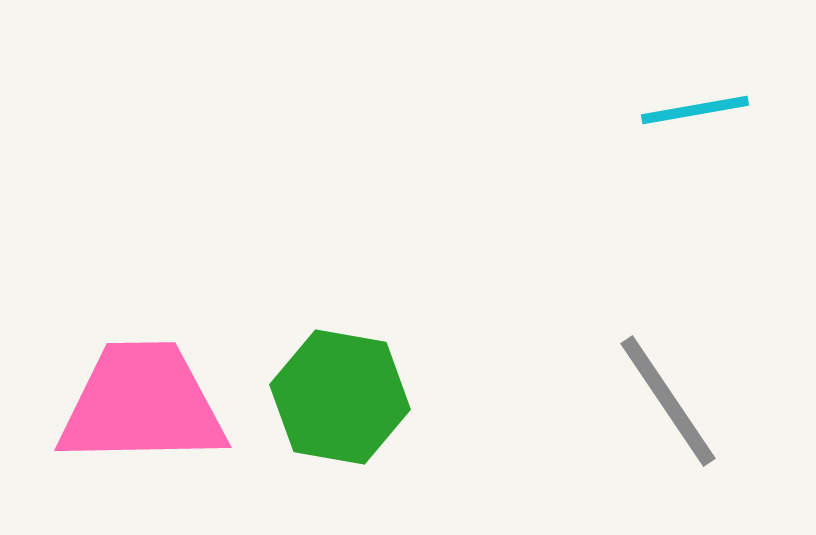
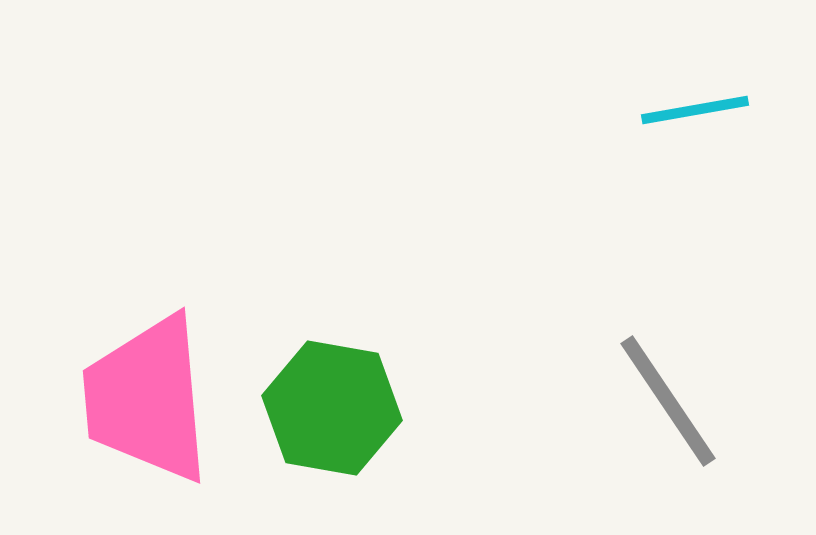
green hexagon: moved 8 px left, 11 px down
pink trapezoid: moved 5 px right, 5 px up; rotated 94 degrees counterclockwise
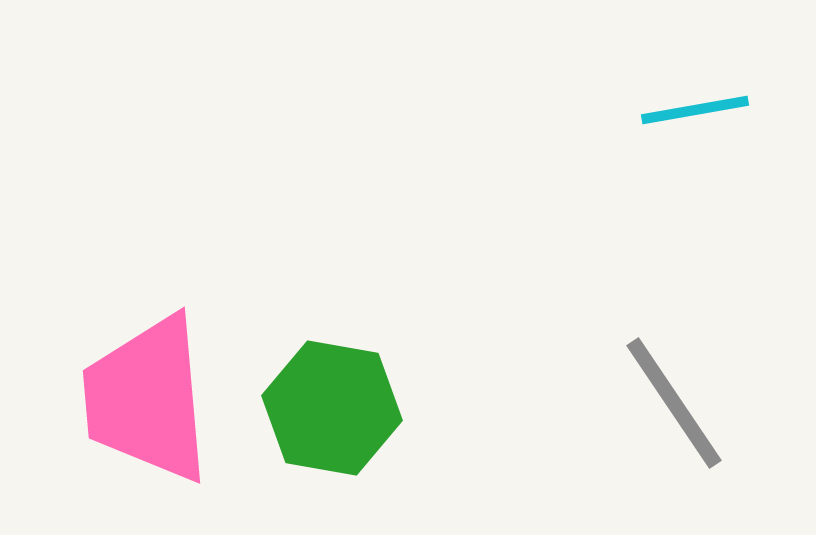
gray line: moved 6 px right, 2 px down
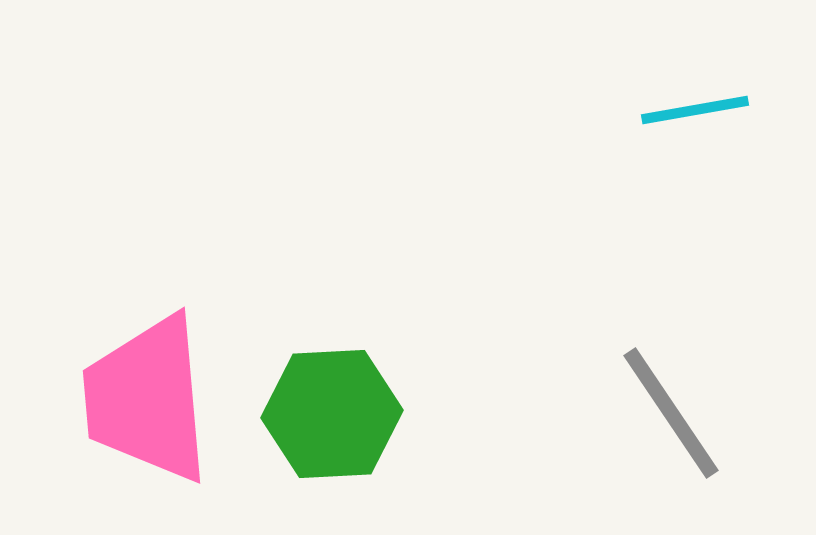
gray line: moved 3 px left, 10 px down
green hexagon: moved 6 px down; rotated 13 degrees counterclockwise
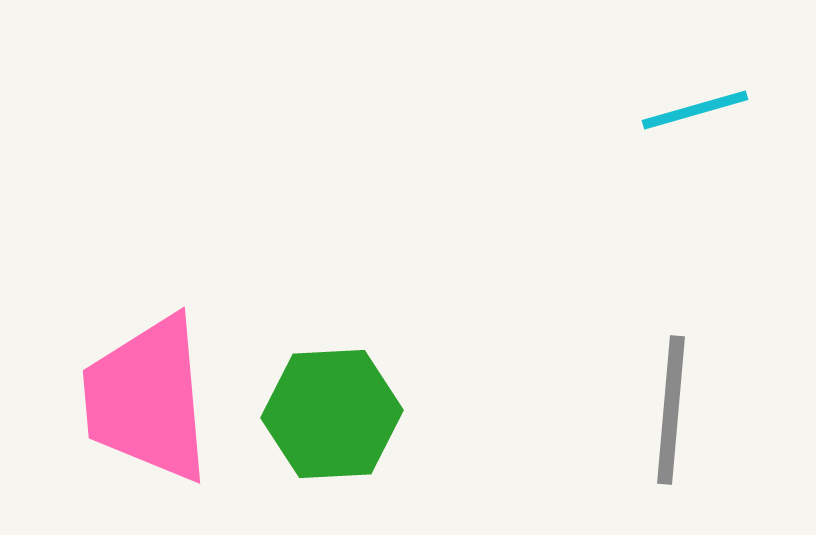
cyan line: rotated 6 degrees counterclockwise
gray line: moved 3 px up; rotated 39 degrees clockwise
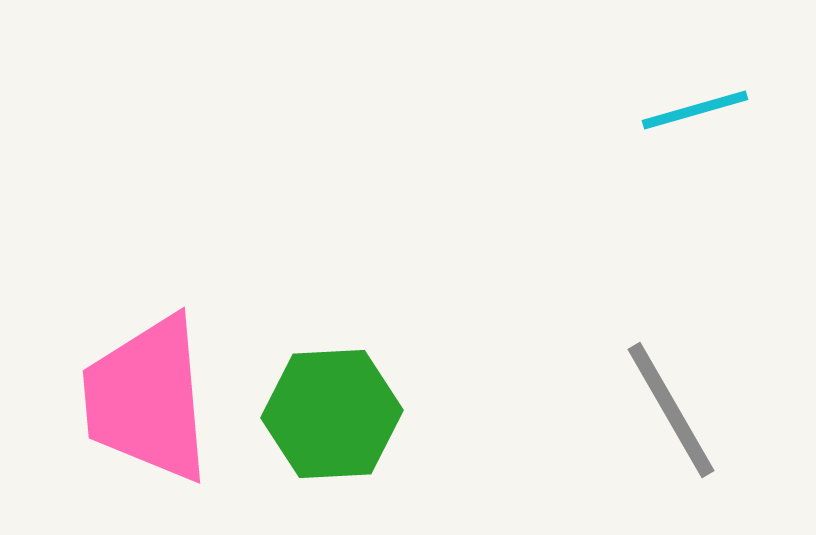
gray line: rotated 35 degrees counterclockwise
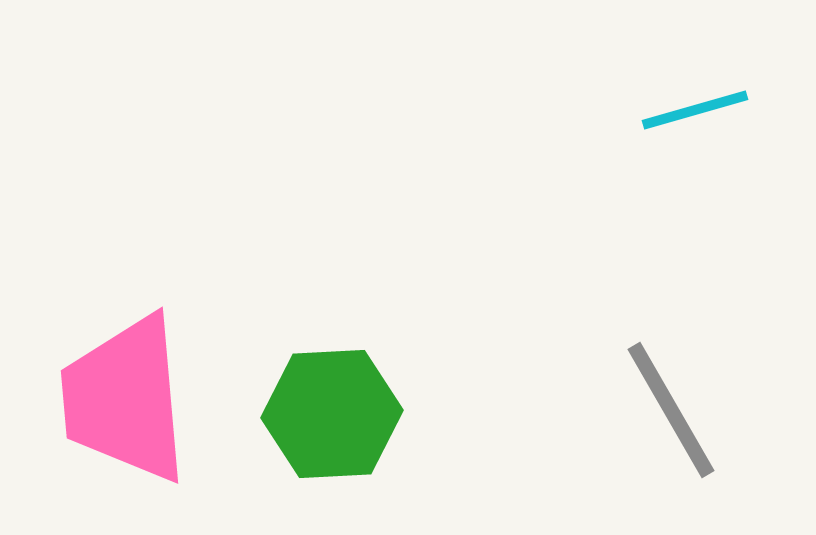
pink trapezoid: moved 22 px left
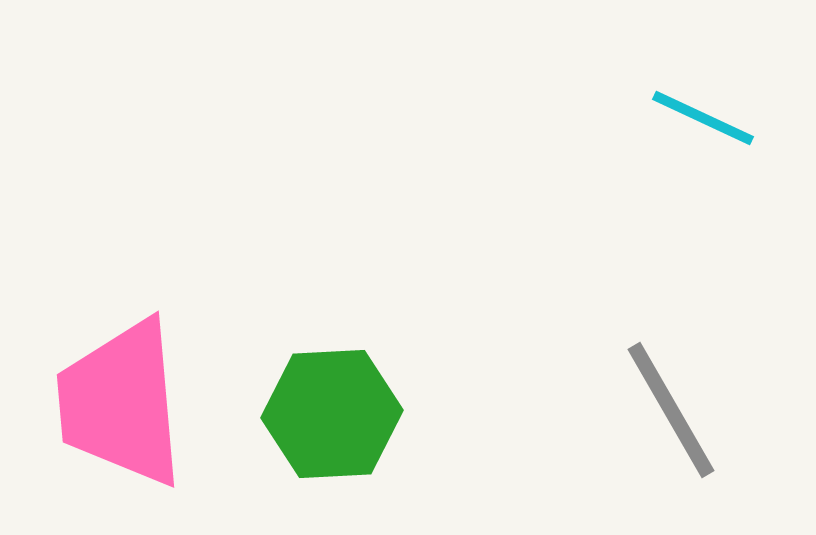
cyan line: moved 8 px right, 8 px down; rotated 41 degrees clockwise
pink trapezoid: moved 4 px left, 4 px down
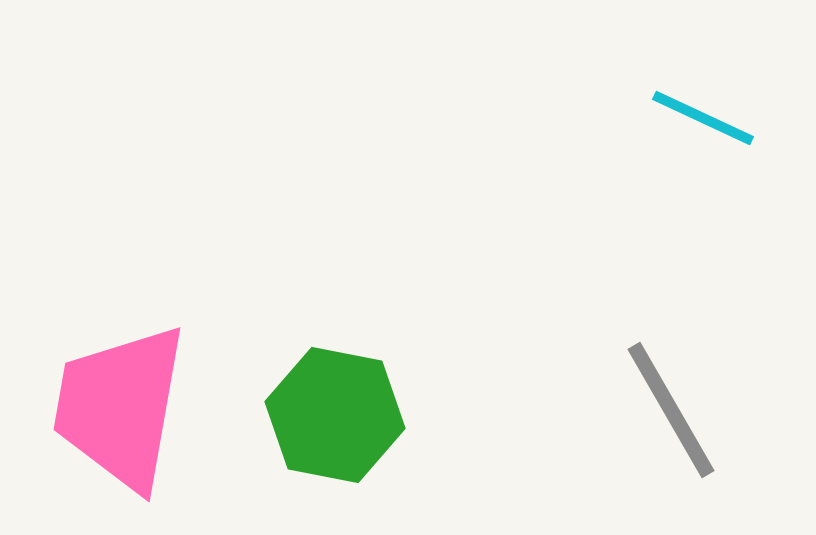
pink trapezoid: moved 1 px left, 4 px down; rotated 15 degrees clockwise
green hexagon: moved 3 px right, 1 px down; rotated 14 degrees clockwise
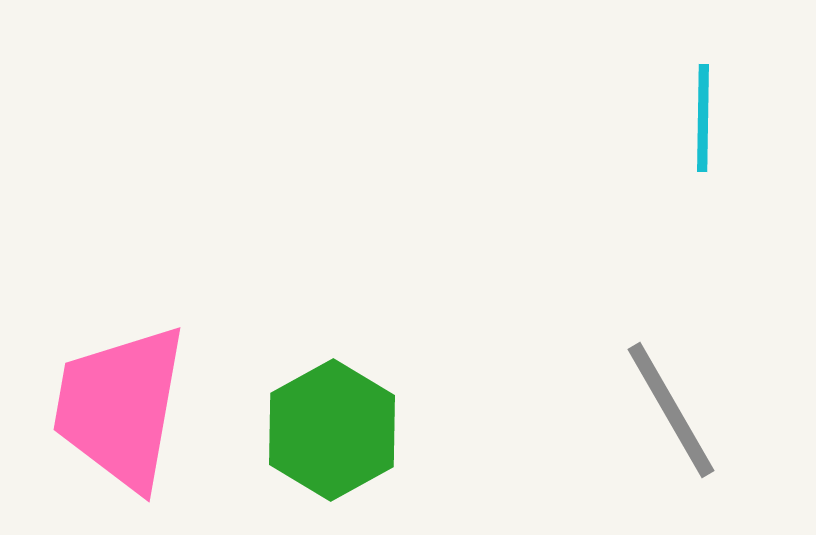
cyan line: rotated 66 degrees clockwise
green hexagon: moved 3 px left, 15 px down; rotated 20 degrees clockwise
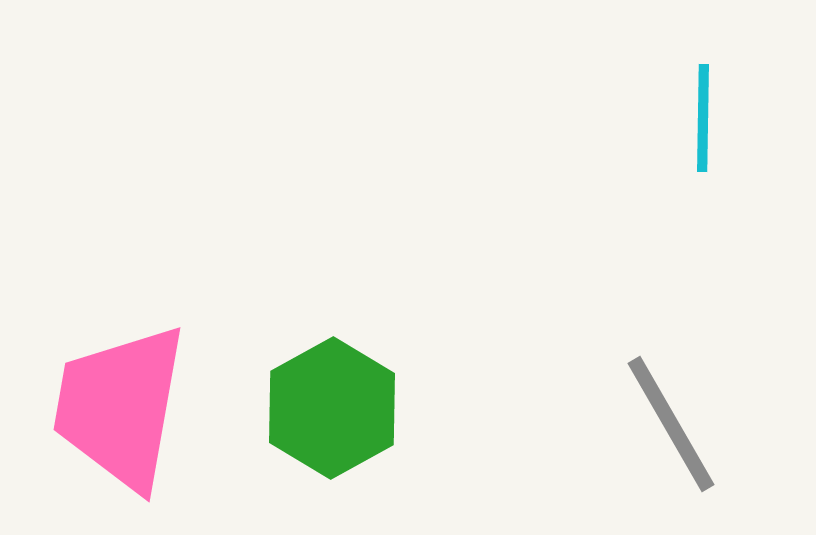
gray line: moved 14 px down
green hexagon: moved 22 px up
